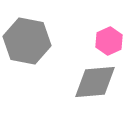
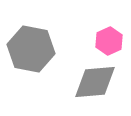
gray hexagon: moved 4 px right, 8 px down
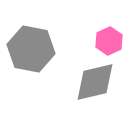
gray diamond: rotated 9 degrees counterclockwise
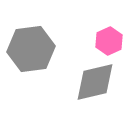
gray hexagon: rotated 18 degrees counterclockwise
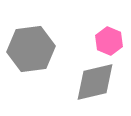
pink hexagon: rotated 12 degrees counterclockwise
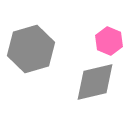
gray hexagon: rotated 9 degrees counterclockwise
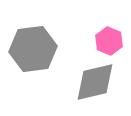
gray hexagon: moved 2 px right; rotated 9 degrees clockwise
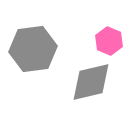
gray diamond: moved 4 px left
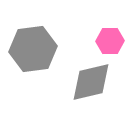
pink hexagon: moved 1 px right; rotated 24 degrees counterclockwise
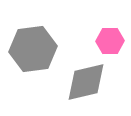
gray diamond: moved 5 px left
